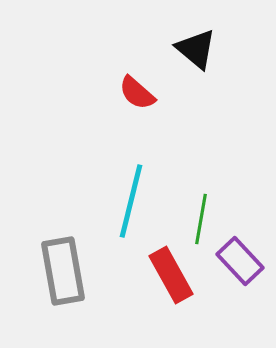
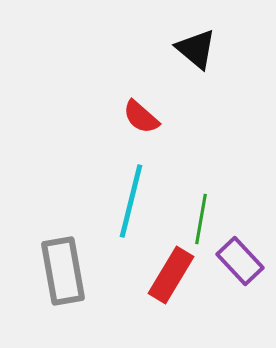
red semicircle: moved 4 px right, 24 px down
red rectangle: rotated 60 degrees clockwise
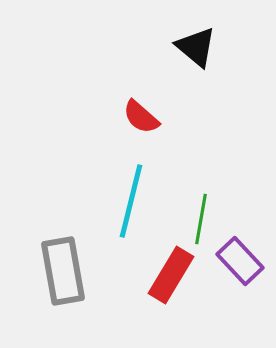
black triangle: moved 2 px up
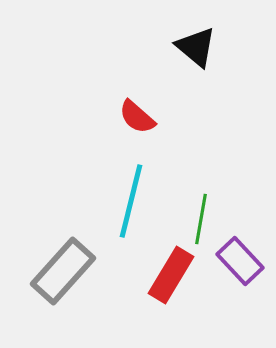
red semicircle: moved 4 px left
gray rectangle: rotated 52 degrees clockwise
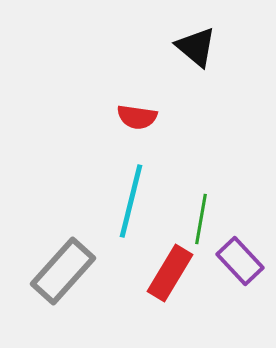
red semicircle: rotated 33 degrees counterclockwise
red rectangle: moved 1 px left, 2 px up
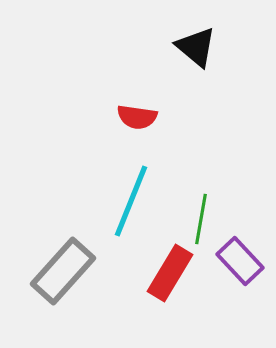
cyan line: rotated 8 degrees clockwise
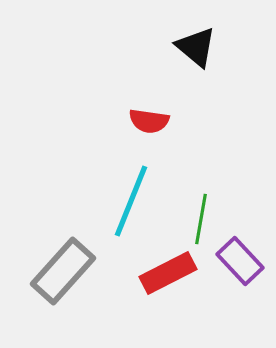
red semicircle: moved 12 px right, 4 px down
red rectangle: moved 2 px left; rotated 32 degrees clockwise
